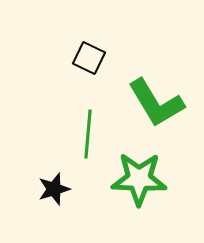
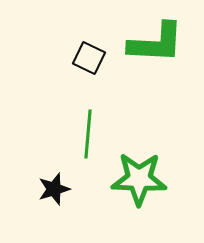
green L-shape: moved 60 px up; rotated 56 degrees counterclockwise
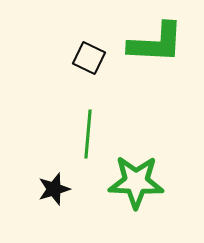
green star: moved 3 px left, 3 px down
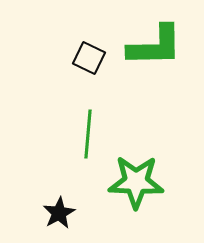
green L-shape: moved 1 px left, 3 px down; rotated 4 degrees counterclockwise
black star: moved 5 px right, 24 px down; rotated 12 degrees counterclockwise
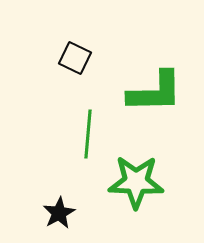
green L-shape: moved 46 px down
black square: moved 14 px left
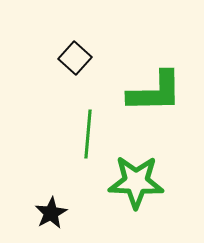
black square: rotated 16 degrees clockwise
black star: moved 8 px left
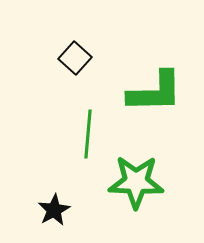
black star: moved 3 px right, 3 px up
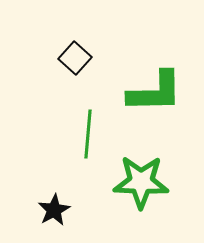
green star: moved 5 px right
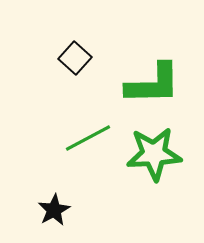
green L-shape: moved 2 px left, 8 px up
green line: moved 4 px down; rotated 57 degrees clockwise
green star: moved 13 px right, 28 px up; rotated 6 degrees counterclockwise
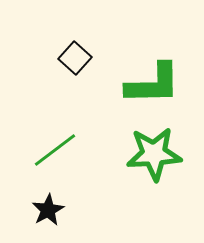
green line: moved 33 px left, 12 px down; rotated 9 degrees counterclockwise
black star: moved 6 px left
